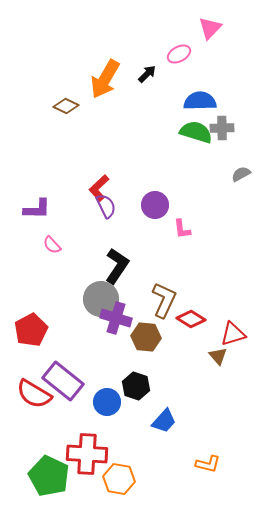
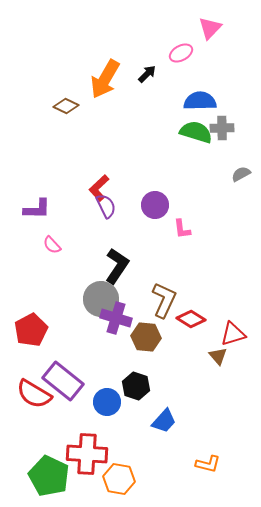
pink ellipse: moved 2 px right, 1 px up
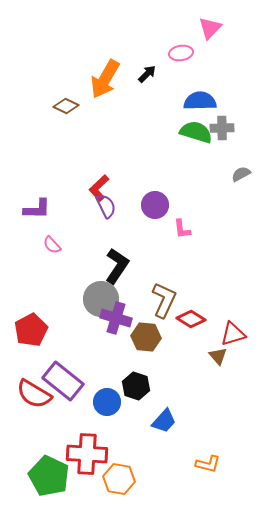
pink ellipse: rotated 20 degrees clockwise
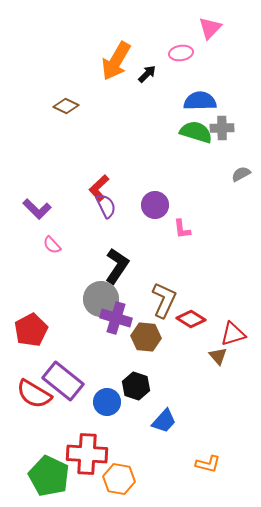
orange arrow: moved 11 px right, 18 px up
purple L-shape: rotated 44 degrees clockwise
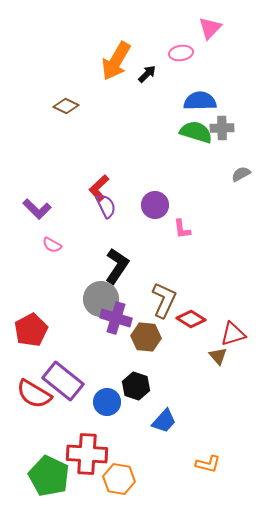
pink semicircle: rotated 18 degrees counterclockwise
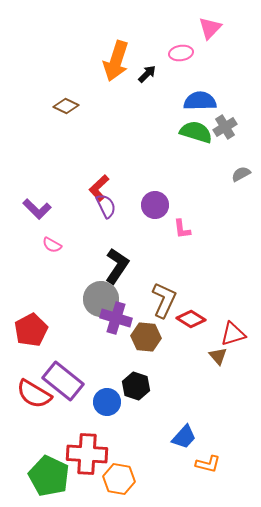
orange arrow: rotated 12 degrees counterclockwise
gray cross: moved 3 px right, 1 px up; rotated 30 degrees counterclockwise
blue trapezoid: moved 20 px right, 16 px down
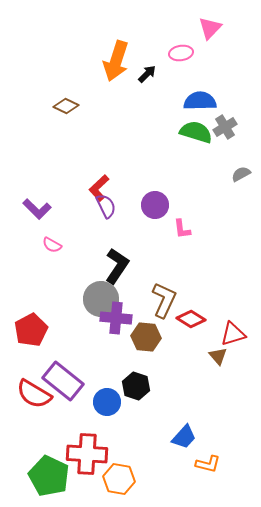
purple cross: rotated 12 degrees counterclockwise
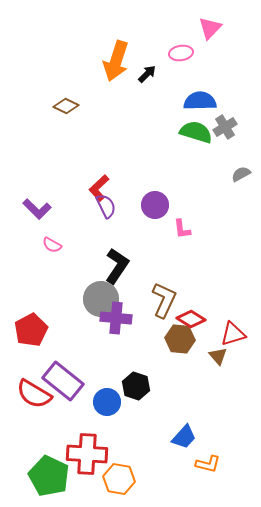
brown hexagon: moved 34 px right, 2 px down
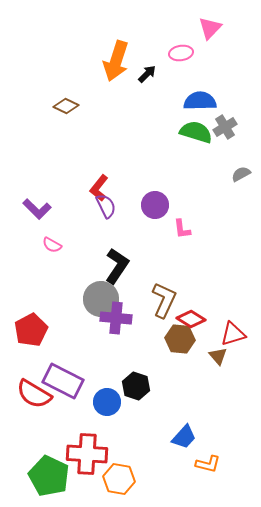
red L-shape: rotated 8 degrees counterclockwise
purple rectangle: rotated 12 degrees counterclockwise
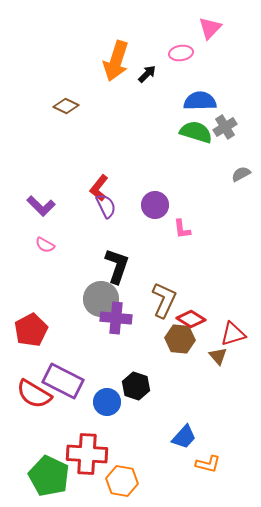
purple L-shape: moved 4 px right, 3 px up
pink semicircle: moved 7 px left
black L-shape: rotated 15 degrees counterclockwise
orange hexagon: moved 3 px right, 2 px down
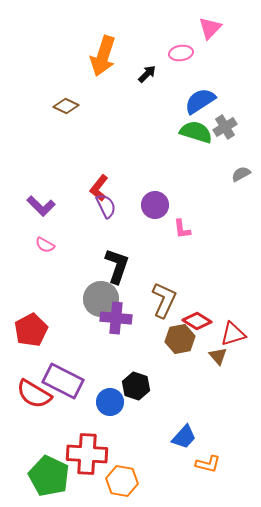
orange arrow: moved 13 px left, 5 px up
blue semicircle: rotated 32 degrees counterclockwise
red diamond: moved 6 px right, 2 px down
brown hexagon: rotated 16 degrees counterclockwise
blue circle: moved 3 px right
